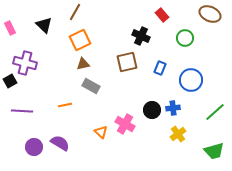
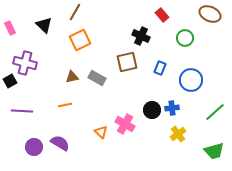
brown triangle: moved 11 px left, 13 px down
gray rectangle: moved 6 px right, 8 px up
blue cross: moved 1 px left
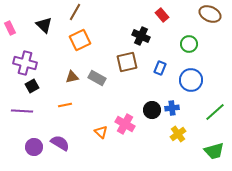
green circle: moved 4 px right, 6 px down
black square: moved 22 px right, 5 px down
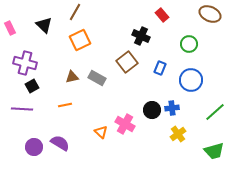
brown square: rotated 25 degrees counterclockwise
purple line: moved 2 px up
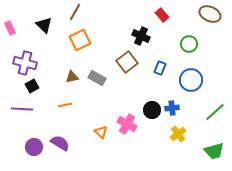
pink cross: moved 2 px right
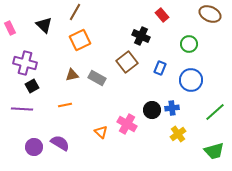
brown triangle: moved 2 px up
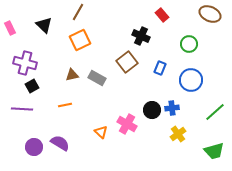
brown line: moved 3 px right
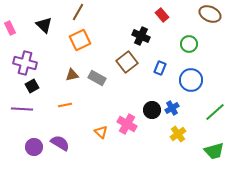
blue cross: rotated 24 degrees counterclockwise
